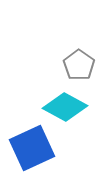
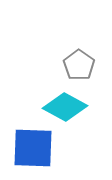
blue square: moved 1 px right; rotated 27 degrees clockwise
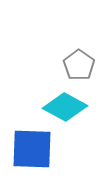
blue square: moved 1 px left, 1 px down
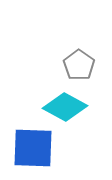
blue square: moved 1 px right, 1 px up
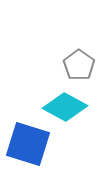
blue square: moved 5 px left, 4 px up; rotated 15 degrees clockwise
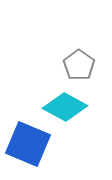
blue square: rotated 6 degrees clockwise
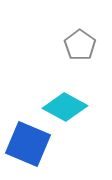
gray pentagon: moved 1 px right, 20 px up
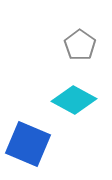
cyan diamond: moved 9 px right, 7 px up
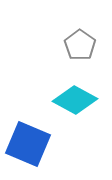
cyan diamond: moved 1 px right
